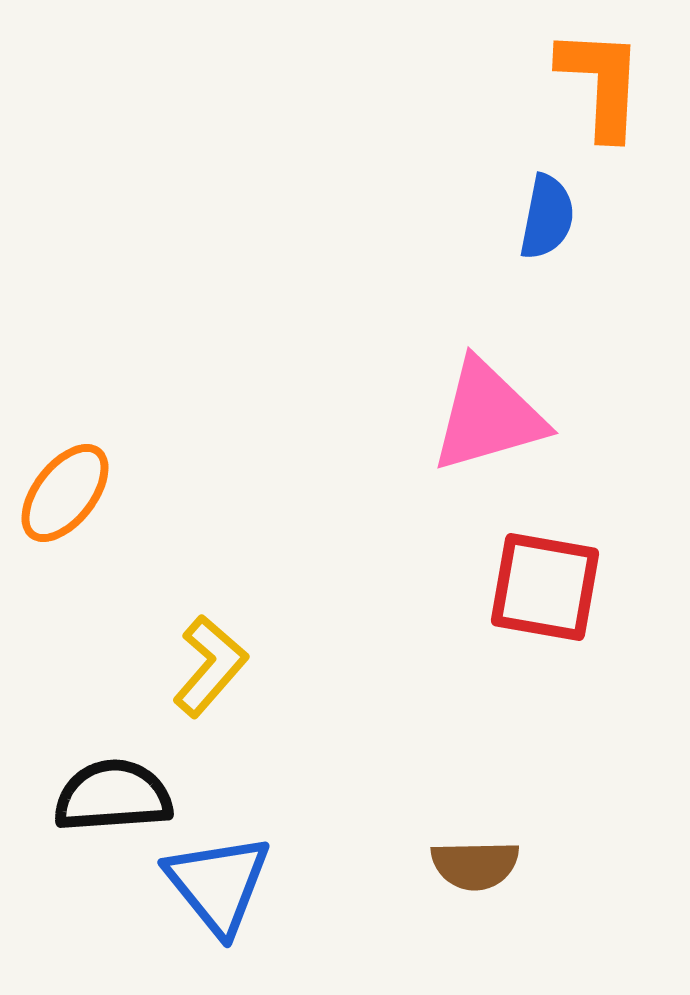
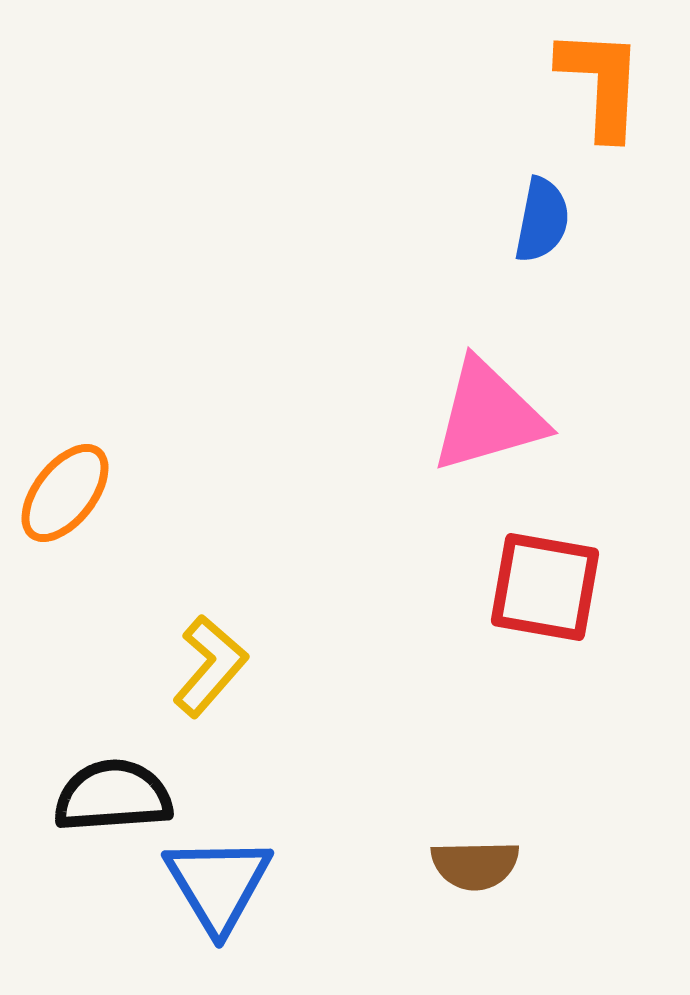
blue semicircle: moved 5 px left, 3 px down
blue triangle: rotated 8 degrees clockwise
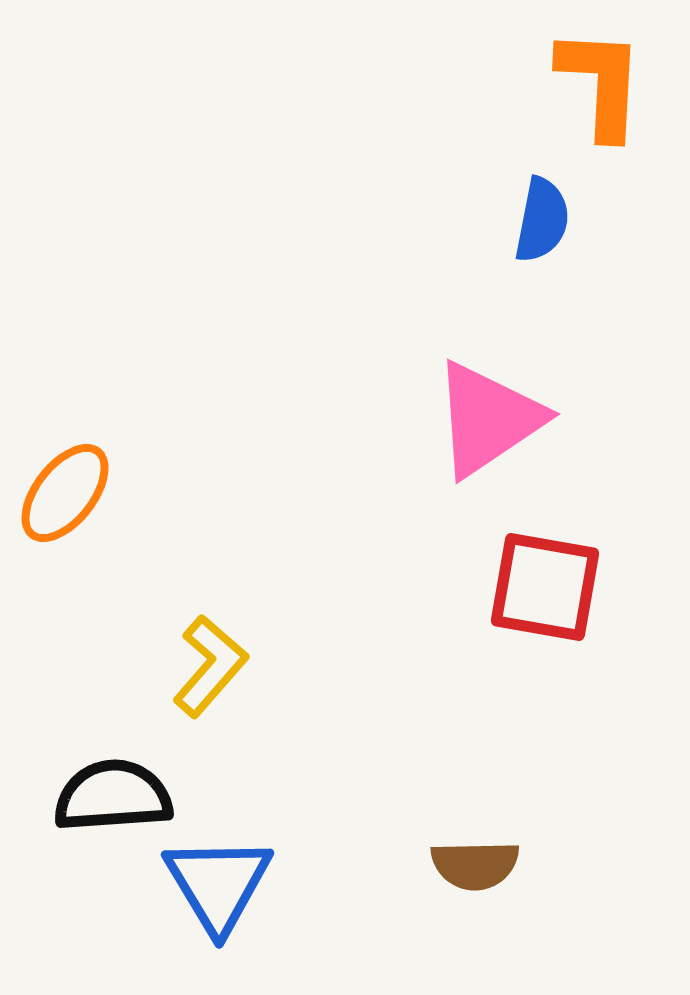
pink triangle: moved 3 px down; rotated 18 degrees counterclockwise
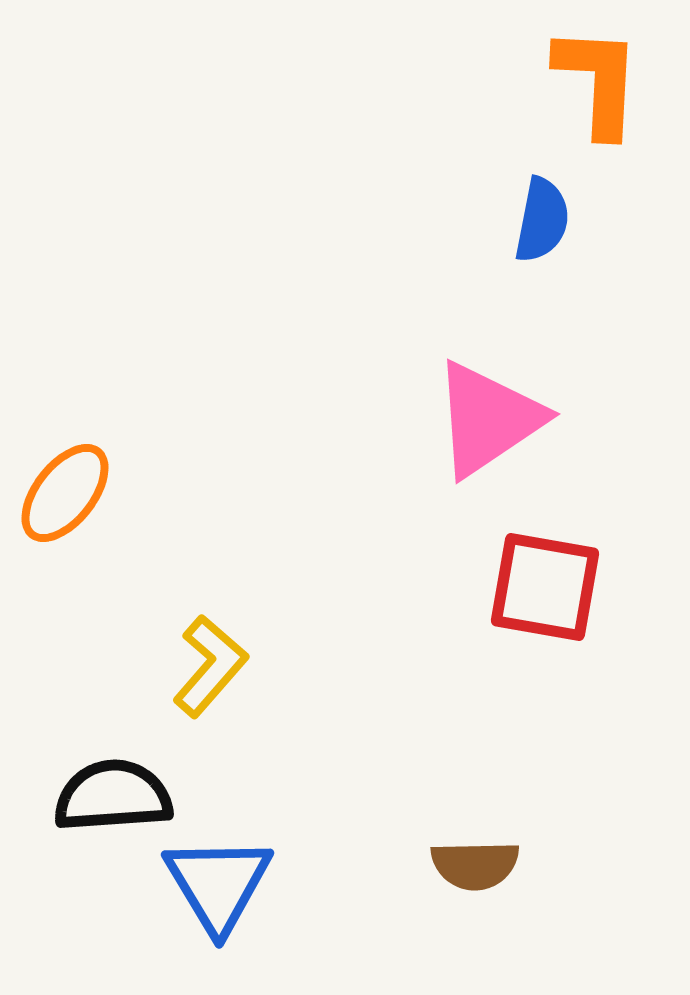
orange L-shape: moved 3 px left, 2 px up
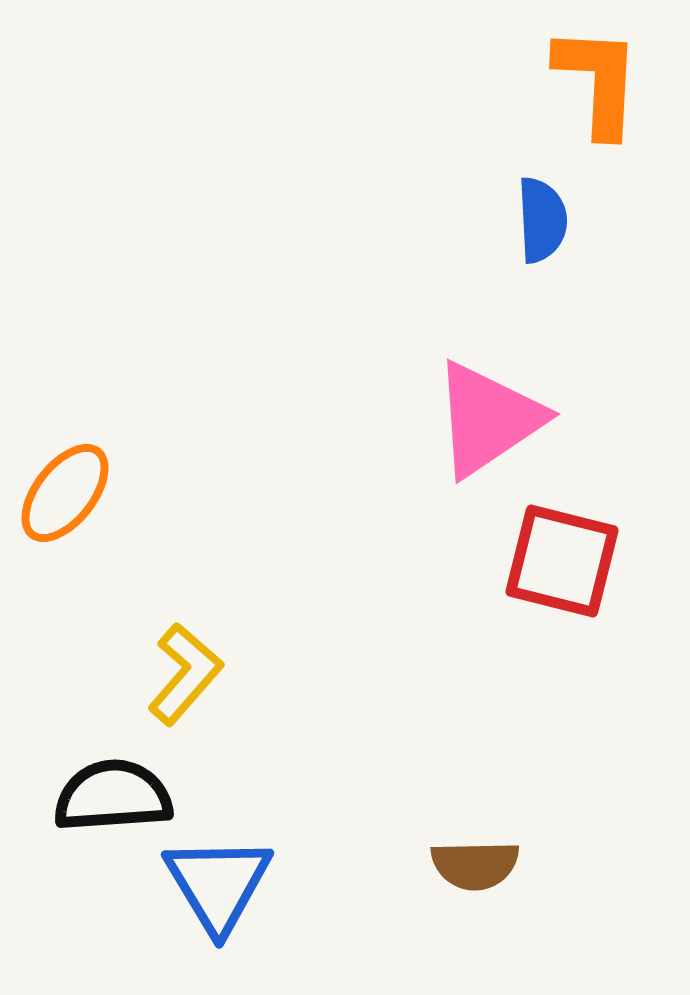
blue semicircle: rotated 14 degrees counterclockwise
red square: moved 17 px right, 26 px up; rotated 4 degrees clockwise
yellow L-shape: moved 25 px left, 8 px down
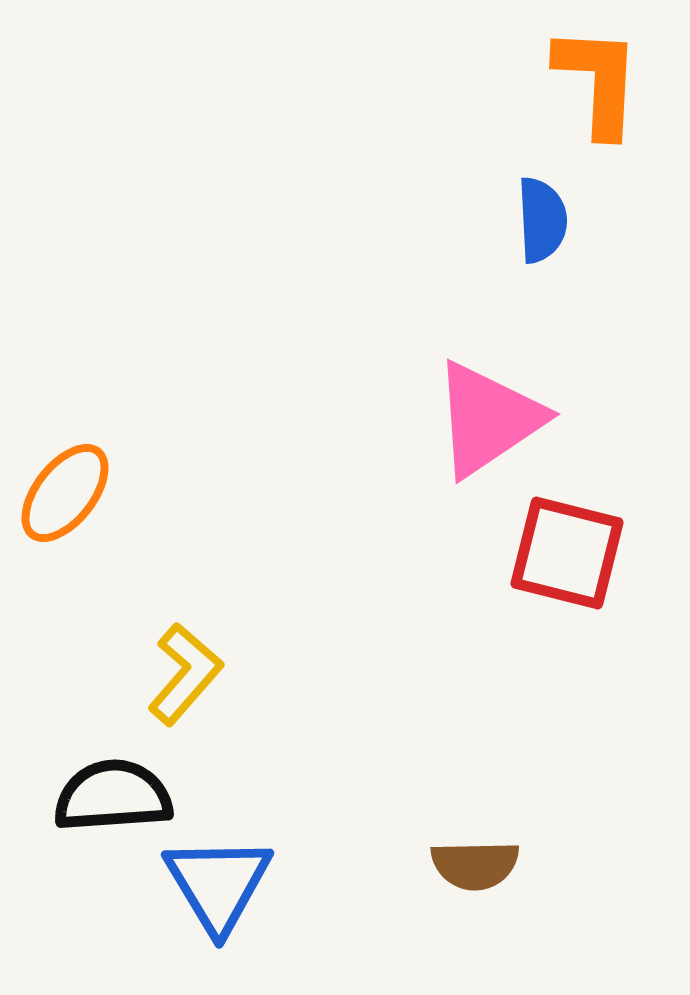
red square: moved 5 px right, 8 px up
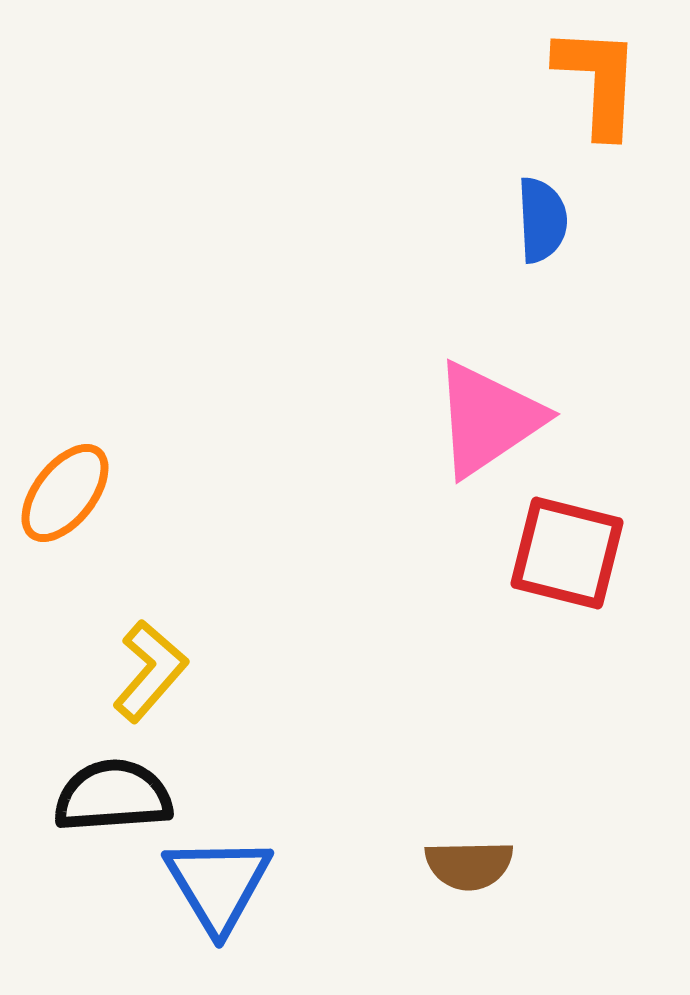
yellow L-shape: moved 35 px left, 3 px up
brown semicircle: moved 6 px left
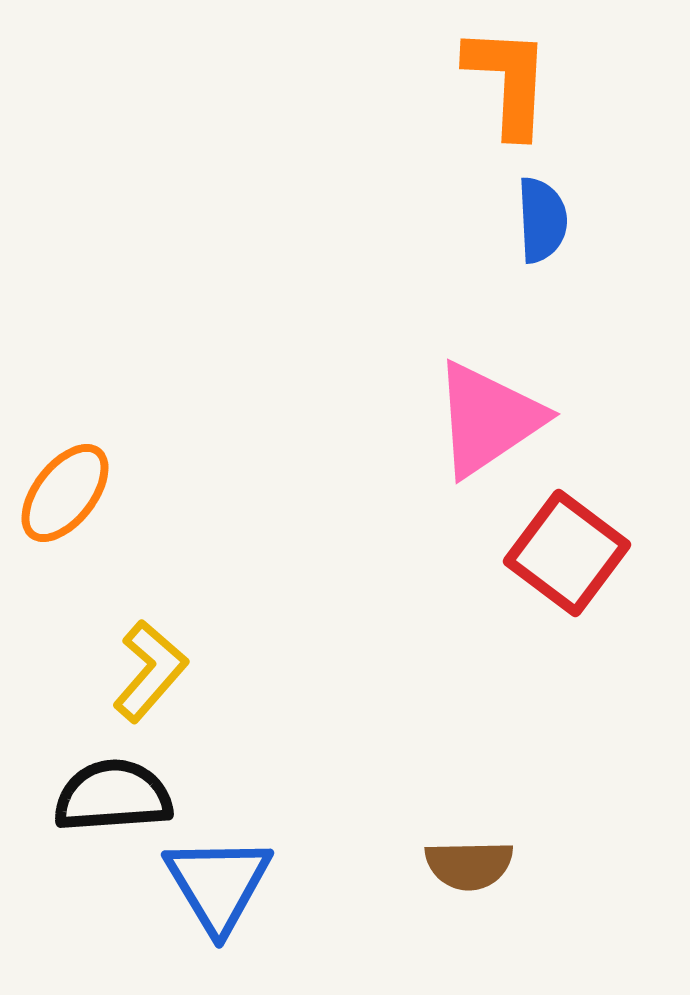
orange L-shape: moved 90 px left
red square: rotated 23 degrees clockwise
